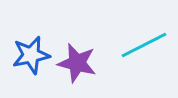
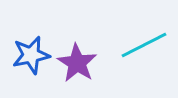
purple star: rotated 18 degrees clockwise
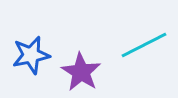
purple star: moved 4 px right, 9 px down
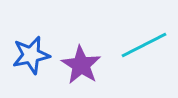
purple star: moved 7 px up
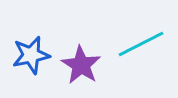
cyan line: moved 3 px left, 1 px up
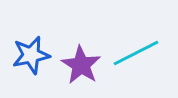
cyan line: moved 5 px left, 9 px down
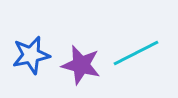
purple star: rotated 18 degrees counterclockwise
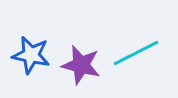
blue star: rotated 24 degrees clockwise
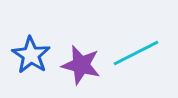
blue star: rotated 21 degrees clockwise
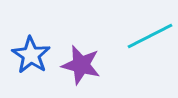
cyan line: moved 14 px right, 17 px up
